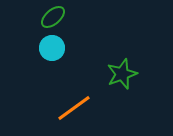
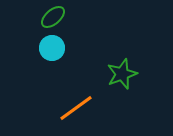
orange line: moved 2 px right
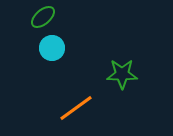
green ellipse: moved 10 px left
green star: rotated 20 degrees clockwise
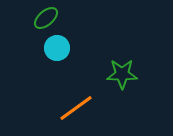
green ellipse: moved 3 px right, 1 px down
cyan circle: moved 5 px right
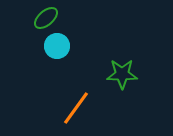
cyan circle: moved 2 px up
orange line: rotated 18 degrees counterclockwise
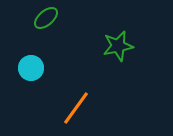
cyan circle: moved 26 px left, 22 px down
green star: moved 4 px left, 28 px up; rotated 12 degrees counterclockwise
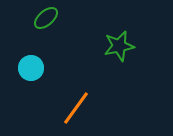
green star: moved 1 px right
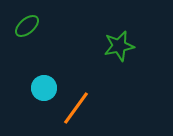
green ellipse: moved 19 px left, 8 px down
cyan circle: moved 13 px right, 20 px down
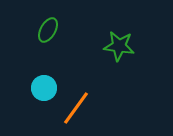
green ellipse: moved 21 px right, 4 px down; rotated 20 degrees counterclockwise
green star: rotated 20 degrees clockwise
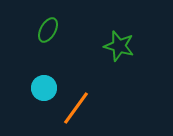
green star: rotated 8 degrees clockwise
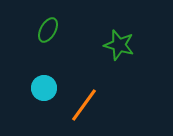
green star: moved 1 px up
orange line: moved 8 px right, 3 px up
